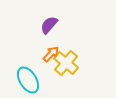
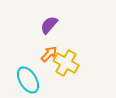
orange arrow: moved 2 px left
yellow cross: rotated 10 degrees counterclockwise
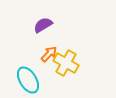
purple semicircle: moved 6 px left; rotated 18 degrees clockwise
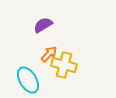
yellow cross: moved 2 px left, 2 px down; rotated 15 degrees counterclockwise
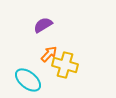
yellow cross: moved 1 px right
cyan ellipse: rotated 20 degrees counterclockwise
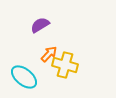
purple semicircle: moved 3 px left
cyan ellipse: moved 4 px left, 3 px up
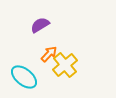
yellow cross: rotated 35 degrees clockwise
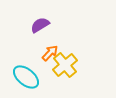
orange arrow: moved 1 px right, 1 px up
cyan ellipse: moved 2 px right
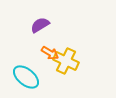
orange arrow: rotated 78 degrees clockwise
yellow cross: moved 1 px right, 4 px up; rotated 25 degrees counterclockwise
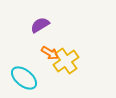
yellow cross: rotated 30 degrees clockwise
cyan ellipse: moved 2 px left, 1 px down
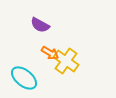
purple semicircle: rotated 120 degrees counterclockwise
yellow cross: rotated 20 degrees counterclockwise
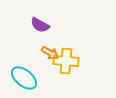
yellow cross: rotated 30 degrees counterclockwise
